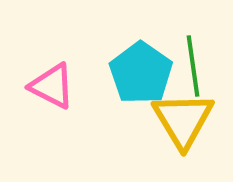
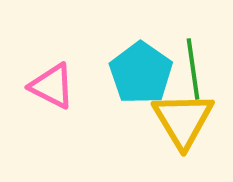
green line: moved 3 px down
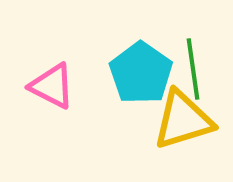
yellow triangle: rotated 44 degrees clockwise
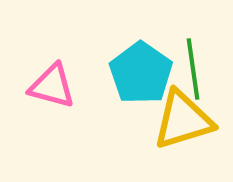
pink triangle: rotated 12 degrees counterclockwise
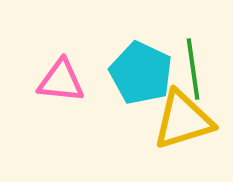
cyan pentagon: rotated 10 degrees counterclockwise
pink triangle: moved 9 px right, 5 px up; rotated 9 degrees counterclockwise
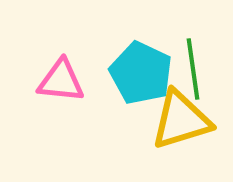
yellow triangle: moved 2 px left
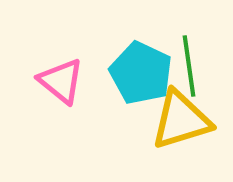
green line: moved 4 px left, 3 px up
pink triangle: rotated 33 degrees clockwise
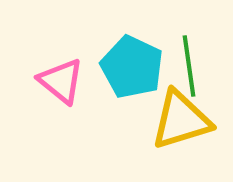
cyan pentagon: moved 9 px left, 6 px up
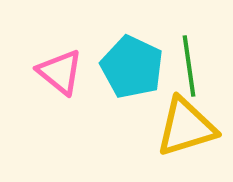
pink triangle: moved 1 px left, 9 px up
yellow triangle: moved 5 px right, 7 px down
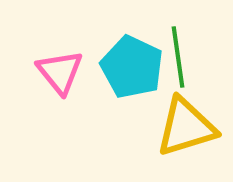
green line: moved 11 px left, 9 px up
pink triangle: rotated 12 degrees clockwise
